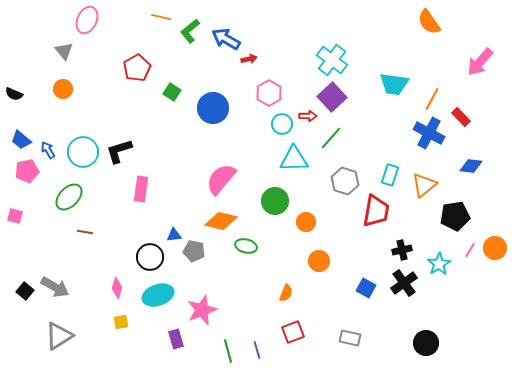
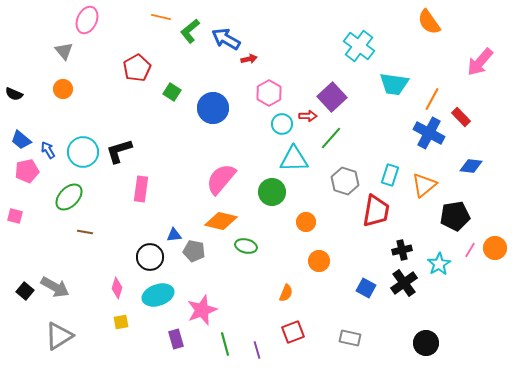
cyan cross at (332, 60): moved 27 px right, 14 px up
green circle at (275, 201): moved 3 px left, 9 px up
green line at (228, 351): moved 3 px left, 7 px up
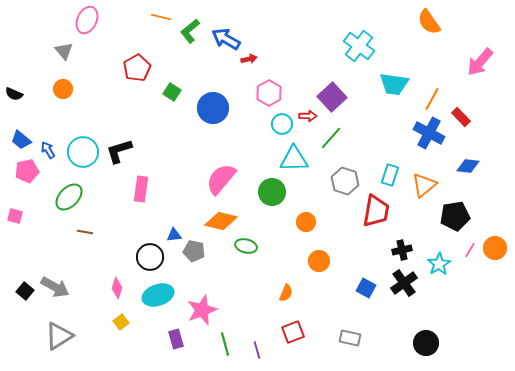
blue diamond at (471, 166): moved 3 px left
yellow square at (121, 322): rotated 28 degrees counterclockwise
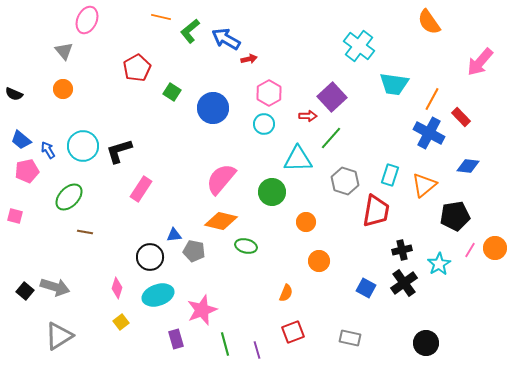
cyan circle at (282, 124): moved 18 px left
cyan circle at (83, 152): moved 6 px up
cyan triangle at (294, 159): moved 4 px right
pink rectangle at (141, 189): rotated 25 degrees clockwise
gray arrow at (55, 287): rotated 12 degrees counterclockwise
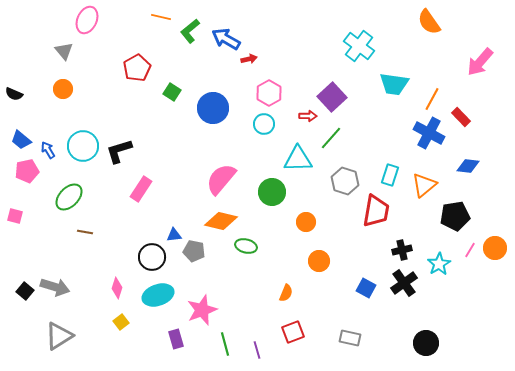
black circle at (150, 257): moved 2 px right
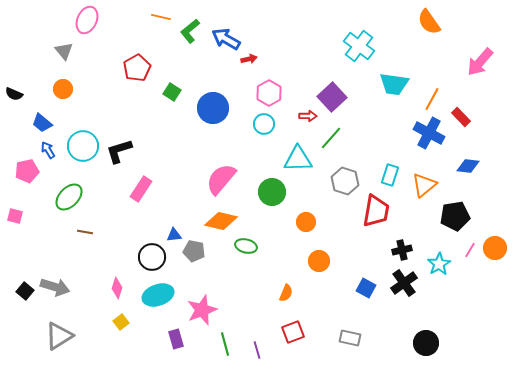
blue trapezoid at (21, 140): moved 21 px right, 17 px up
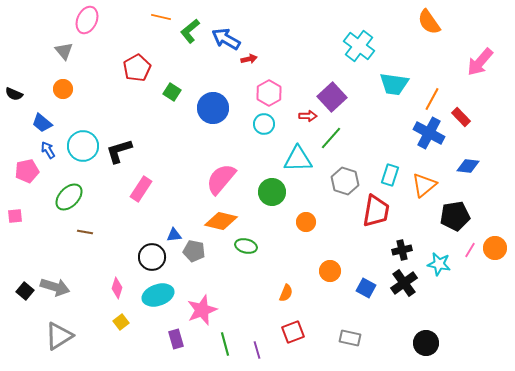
pink square at (15, 216): rotated 21 degrees counterclockwise
orange circle at (319, 261): moved 11 px right, 10 px down
cyan star at (439, 264): rotated 30 degrees counterclockwise
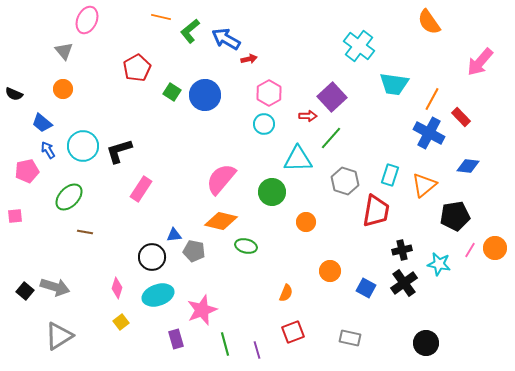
blue circle at (213, 108): moved 8 px left, 13 px up
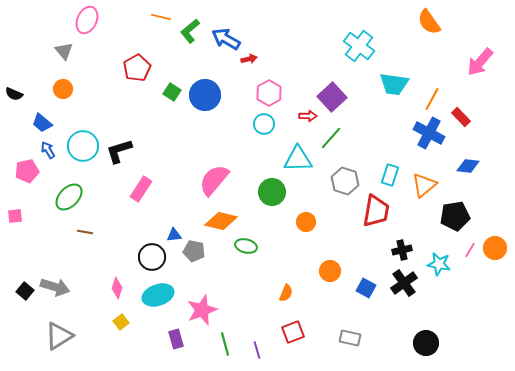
pink semicircle at (221, 179): moved 7 px left, 1 px down
